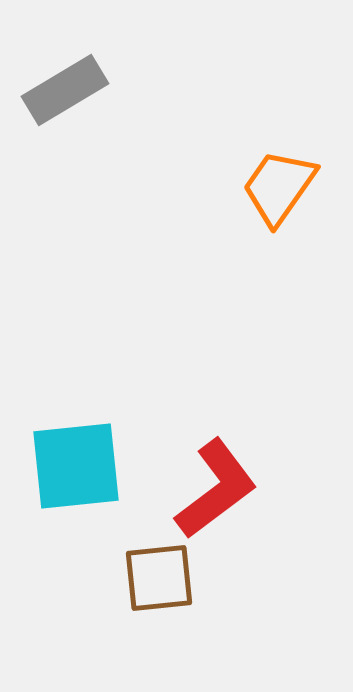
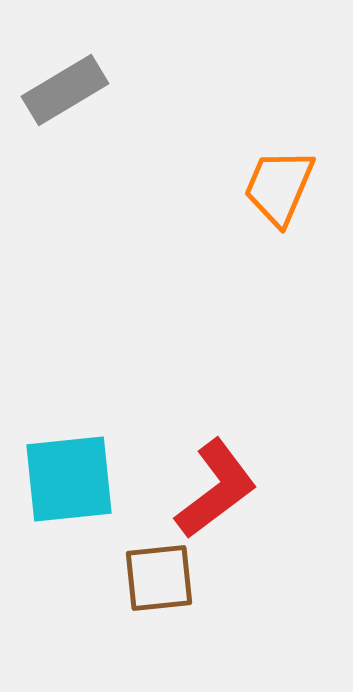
orange trapezoid: rotated 12 degrees counterclockwise
cyan square: moved 7 px left, 13 px down
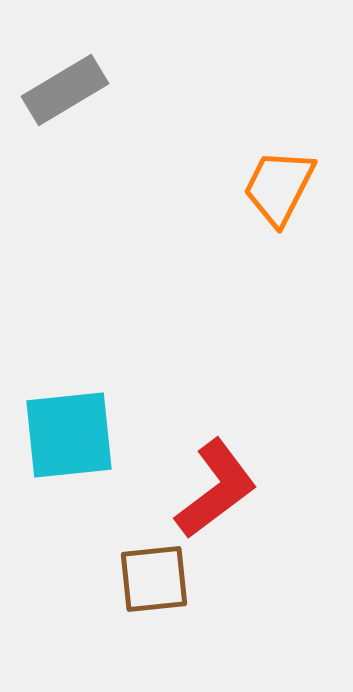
orange trapezoid: rotated 4 degrees clockwise
cyan square: moved 44 px up
brown square: moved 5 px left, 1 px down
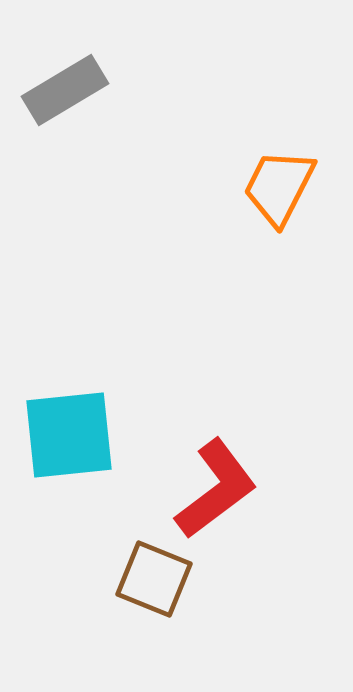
brown square: rotated 28 degrees clockwise
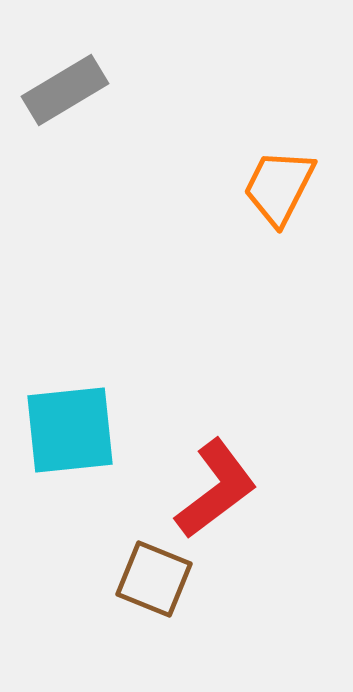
cyan square: moved 1 px right, 5 px up
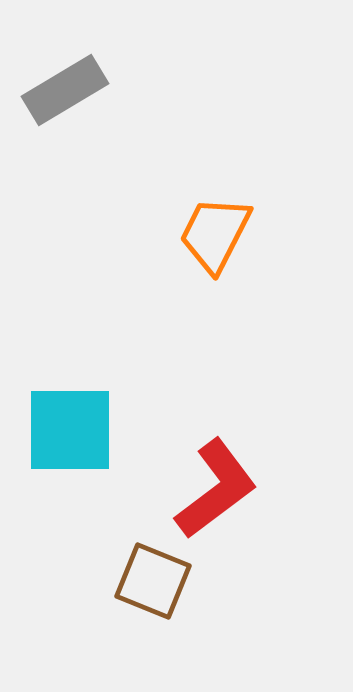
orange trapezoid: moved 64 px left, 47 px down
cyan square: rotated 6 degrees clockwise
brown square: moved 1 px left, 2 px down
